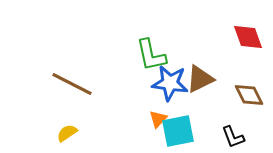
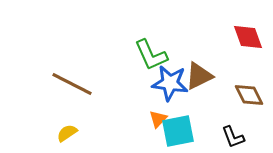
green L-shape: rotated 12 degrees counterclockwise
brown triangle: moved 1 px left, 3 px up
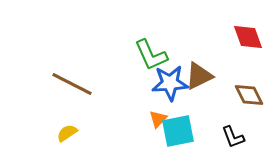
blue star: rotated 12 degrees counterclockwise
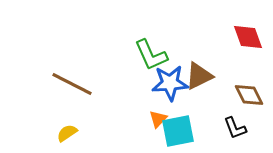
black L-shape: moved 2 px right, 9 px up
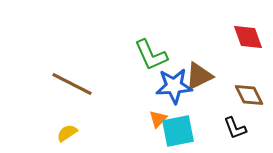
blue star: moved 4 px right, 3 px down
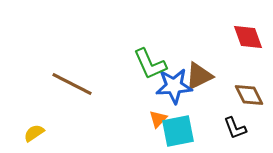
green L-shape: moved 1 px left, 9 px down
yellow semicircle: moved 33 px left
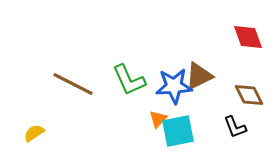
green L-shape: moved 21 px left, 16 px down
brown line: moved 1 px right
black L-shape: moved 1 px up
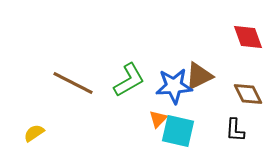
green L-shape: rotated 96 degrees counterclockwise
brown line: moved 1 px up
brown diamond: moved 1 px left, 1 px up
black L-shape: moved 3 px down; rotated 25 degrees clockwise
cyan square: rotated 24 degrees clockwise
